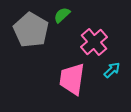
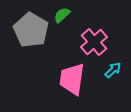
cyan arrow: moved 1 px right
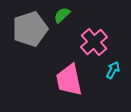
gray pentagon: moved 1 px left, 1 px up; rotated 24 degrees clockwise
cyan arrow: rotated 18 degrees counterclockwise
pink trapezoid: moved 3 px left, 1 px down; rotated 20 degrees counterclockwise
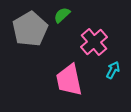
gray pentagon: rotated 12 degrees counterclockwise
